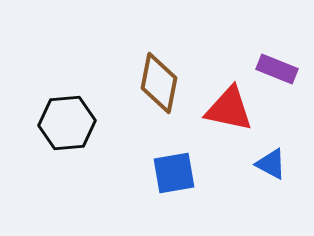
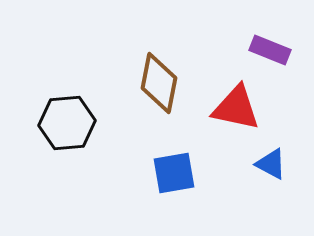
purple rectangle: moved 7 px left, 19 px up
red triangle: moved 7 px right, 1 px up
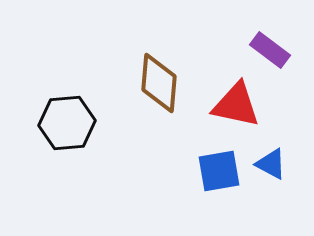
purple rectangle: rotated 15 degrees clockwise
brown diamond: rotated 6 degrees counterclockwise
red triangle: moved 3 px up
blue square: moved 45 px right, 2 px up
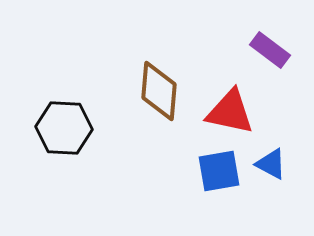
brown diamond: moved 8 px down
red triangle: moved 6 px left, 7 px down
black hexagon: moved 3 px left, 5 px down; rotated 8 degrees clockwise
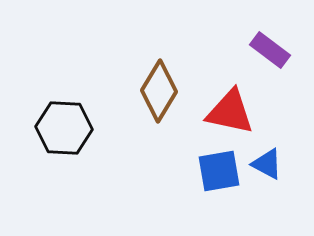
brown diamond: rotated 26 degrees clockwise
blue triangle: moved 4 px left
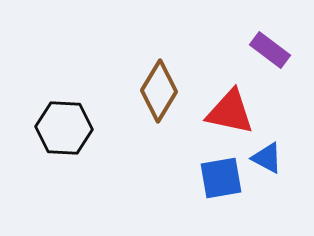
blue triangle: moved 6 px up
blue square: moved 2 px right, 7 px down
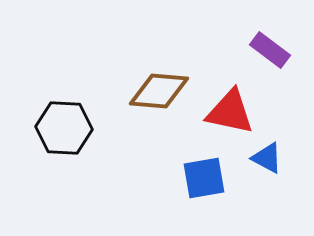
brown diamond: rotated 64 degrees clockwise
blue square: moved 17 px left
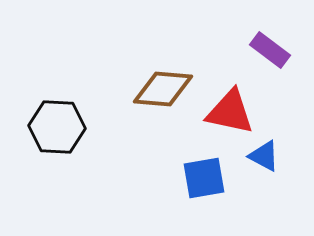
brown diamond: moved 4 px right, 2 px up
black hexagon: moved 7 px left, 1 px up
blue triangle: moved 3 px left, 2 px up
